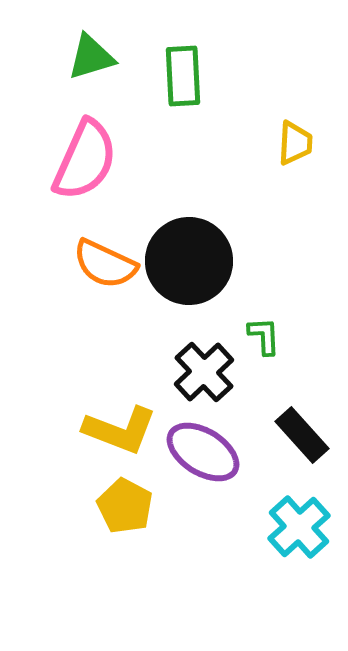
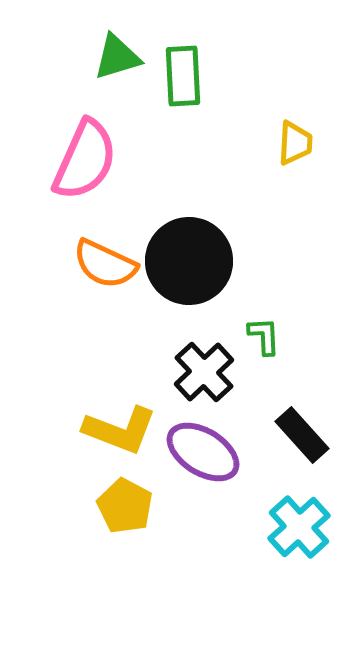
green triangle: moved 26 px right
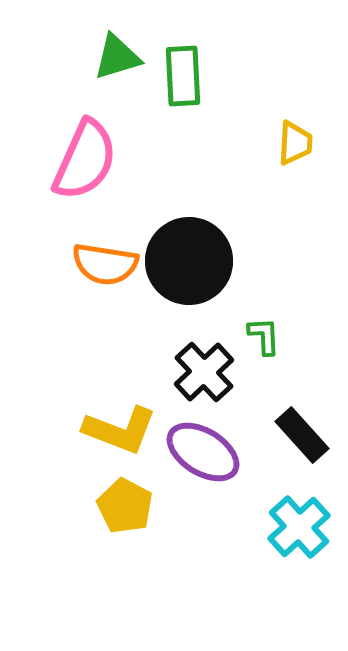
orange semicircle: rotated 16 degrees counterclockwise
